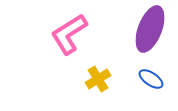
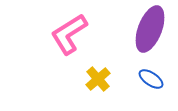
yellow cross: rotated 10 degrees counterclockwise
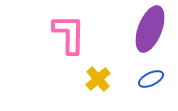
pink L-shape: rotated 123 degrees clockwise
blue ellipse: rotated 60 degrees counterclockwise
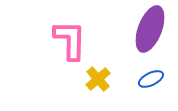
pink L-shape: moved 1 px right, 6 px down
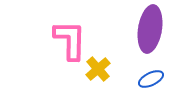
purple ellipse: rotated 12 degrees counterclockwise
yellow cross: moved 10 px up
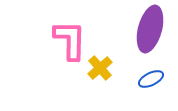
purple ellipse: rotated 6 degrees clockwise
yellow cross: moved 2 px right, 1 px up
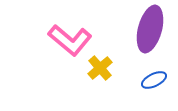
pink L-shape: rotated 129 degrees clockwise
blue ellipse: moved 3 px right, 1 px down
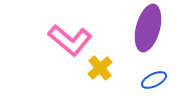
purple ellipse: moved 2 px left, 1 px up
